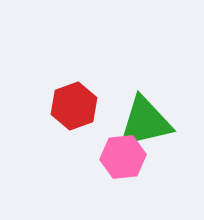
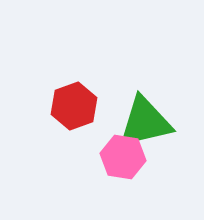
pink hexagon: rotated 15 degrees clockwise
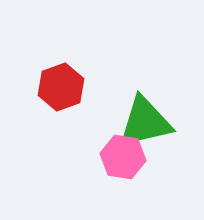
red hexagon: moved 13 px left, 19 px up
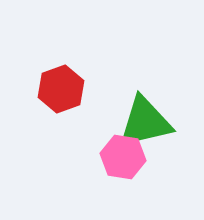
red hexagon: moved 2 px down
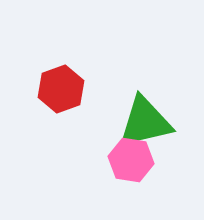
pink hexagon: moved 8 px right, 3 px down
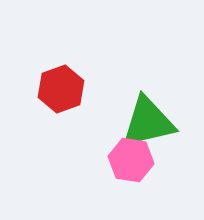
green triangle: moved 3 px right
